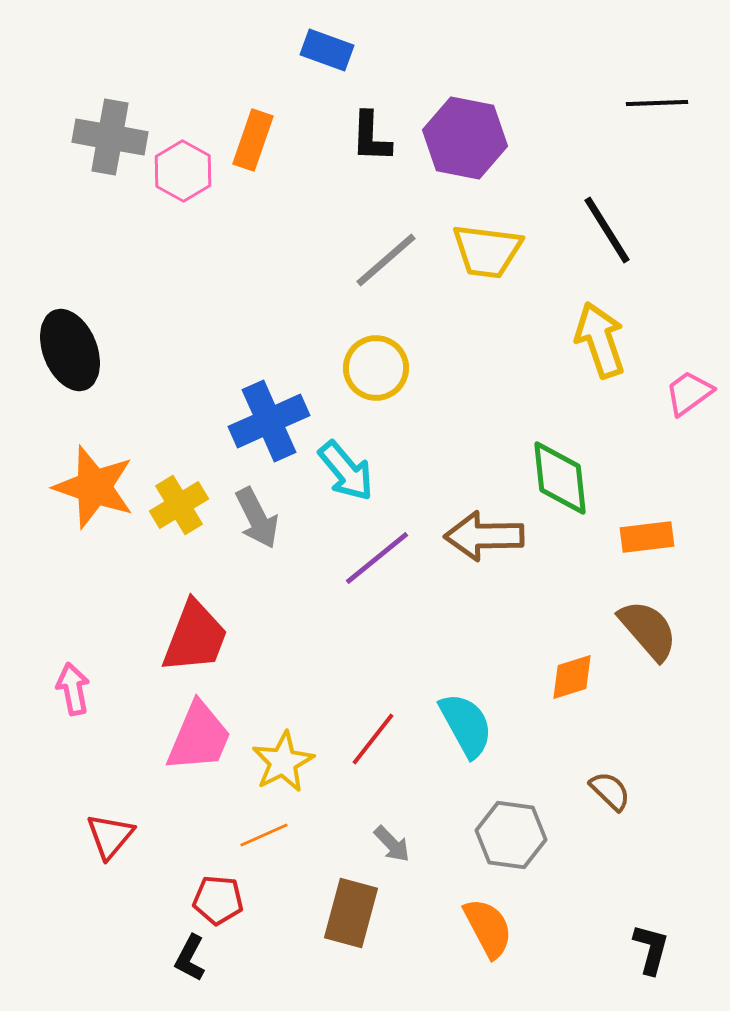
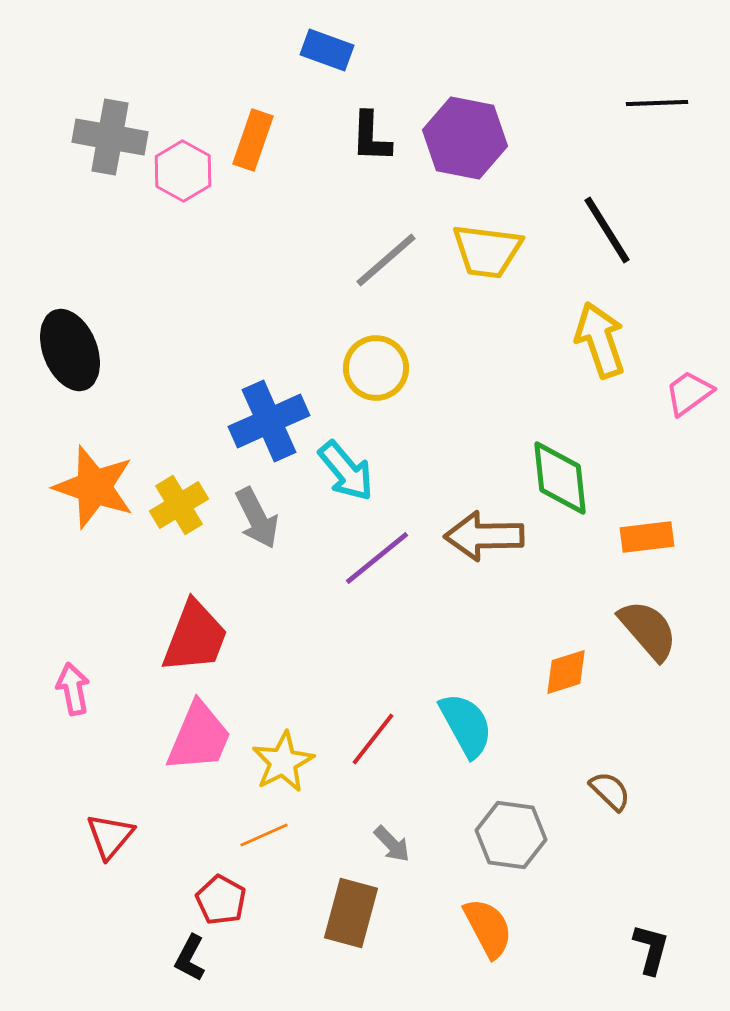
orange diamond at (572, 677): moved 6 px left, 5 px up
red pentagon at (218, 900): moved 3 px right; rotated 24 degrees clockwise
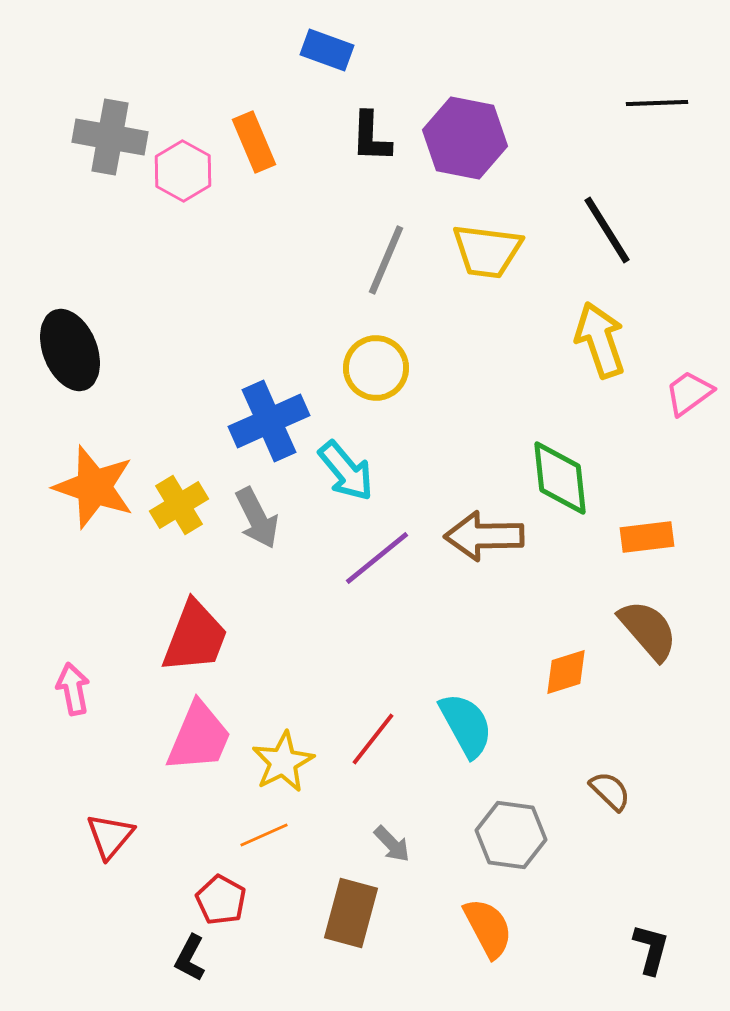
orange rectangle at (253, 140): moved 1 px right, 2 px down; rotated 42 degrees counterclockwise
gray line at (386, 260): rotated 26 degrees counterclockwise
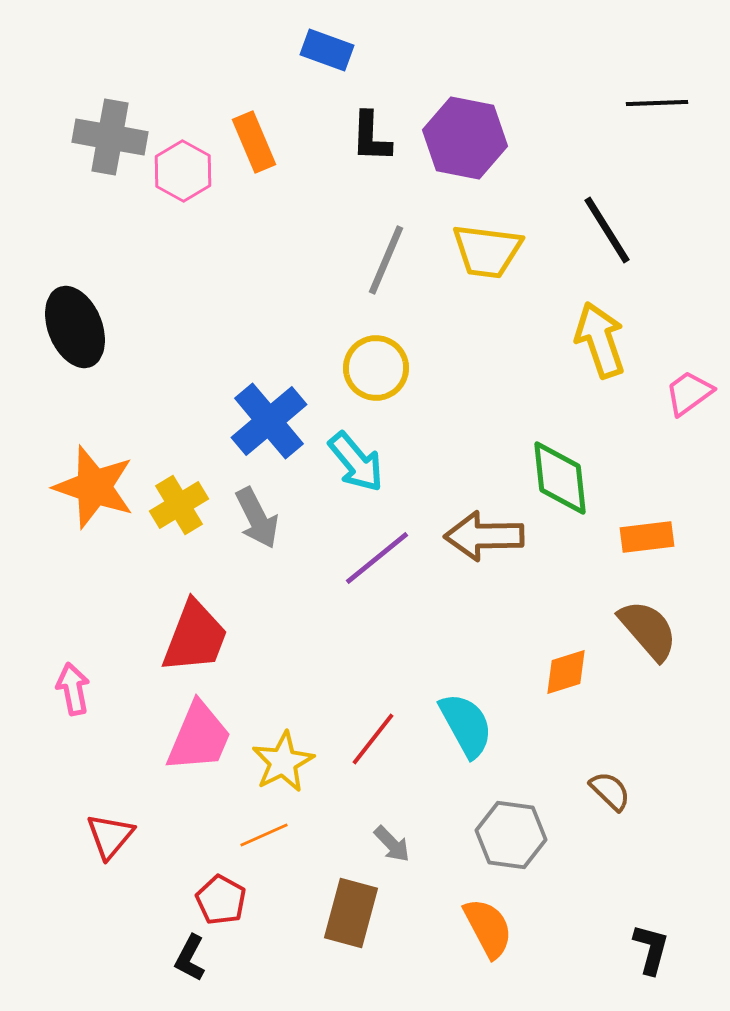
black ellipse at (70, 350): moved 5 px right, 23 px up
blue cross at (269, 421): rotated 16 degrees counterclockwise
cyan arrow at (346, 471): moved 10 px right, 9 px up
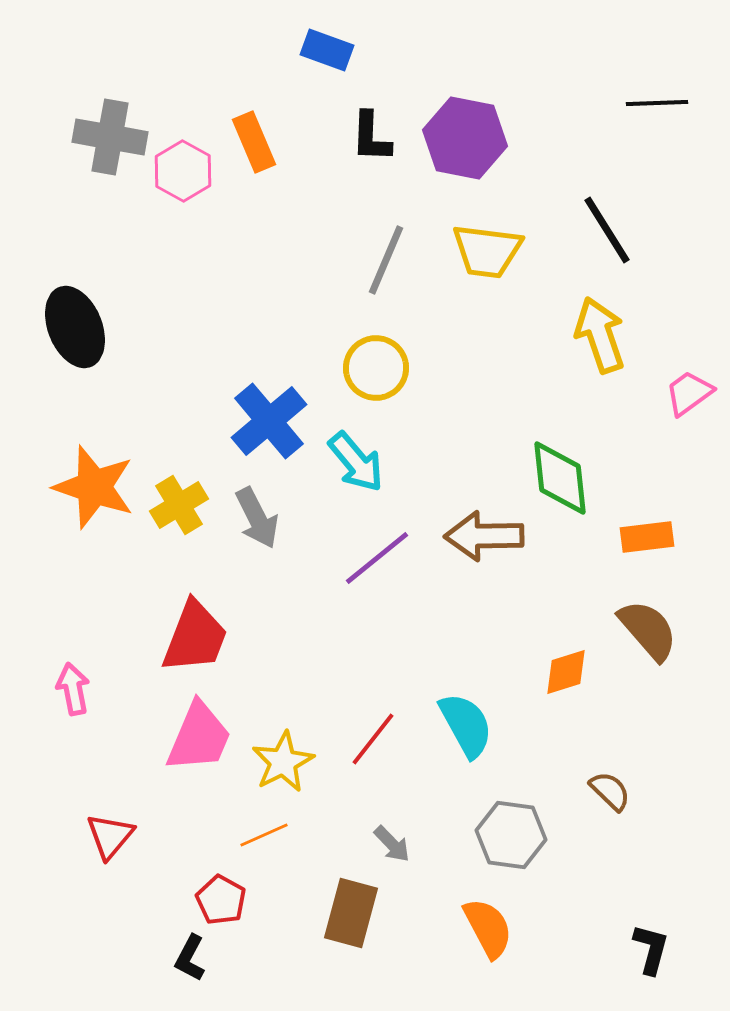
yellow arrow at (600, 340): moved 5 px up
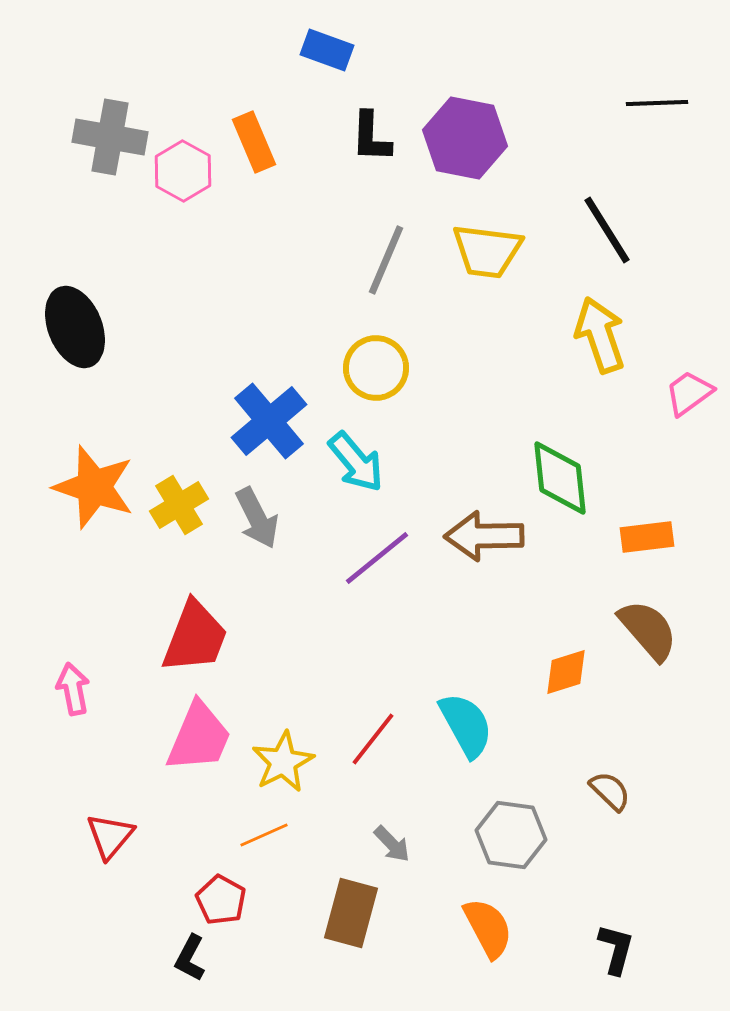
black L-shape at (651, 949): moved 35 px left
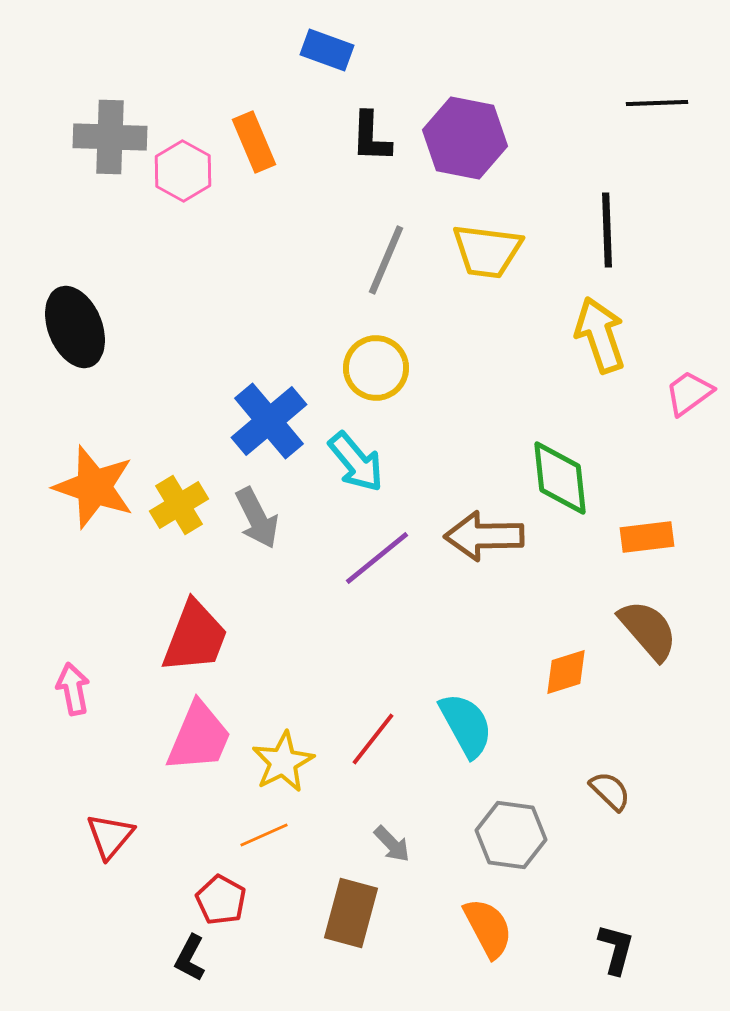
gray cross at (110, 137): rotated 8 degrees counterclockwise
black line at (607, 230): rotated 30 degrees clockwise
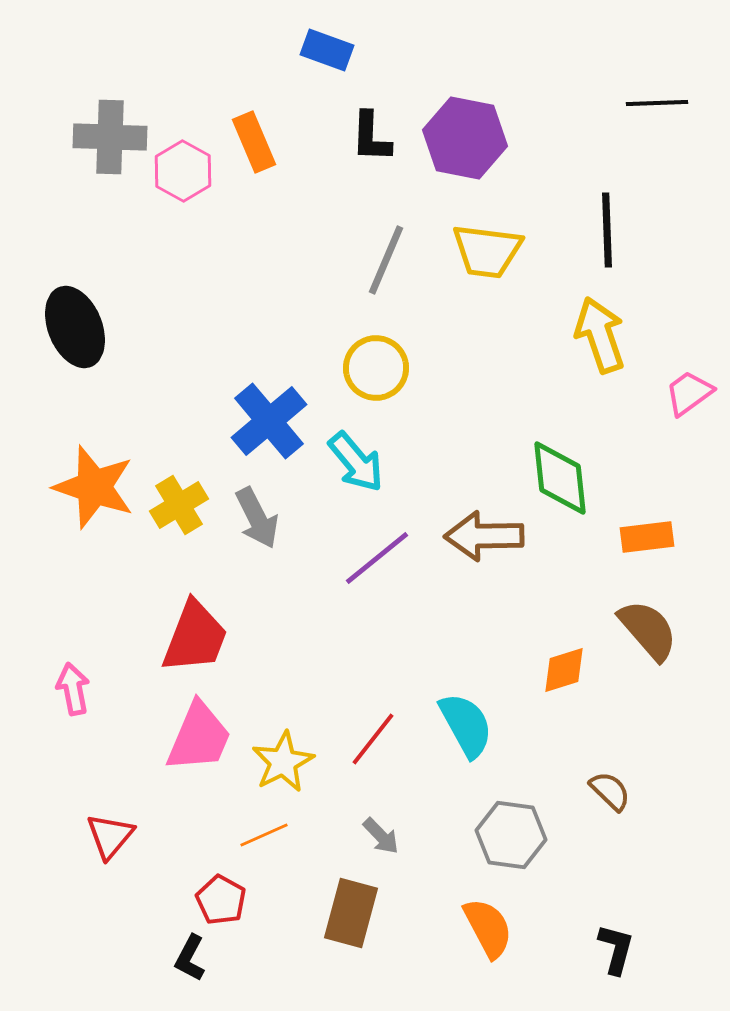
orange diamond at (566, 672): moved 2 px left, 2 px up
gray arrow at (392, 844): moved 11 px left, 8 px up
